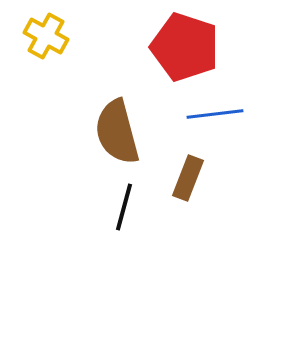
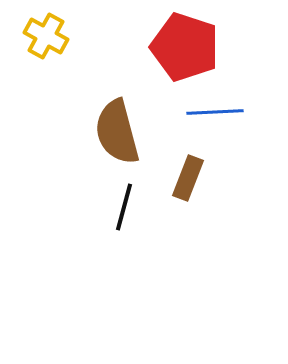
blue line: moved 2 px up; rotated 4 degrees clockwise
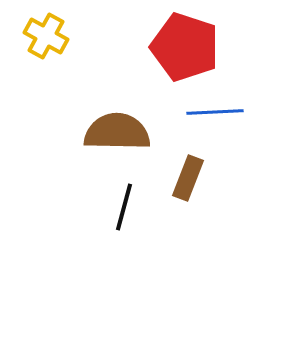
brown semicircle: rotated 106 degrees clockwise
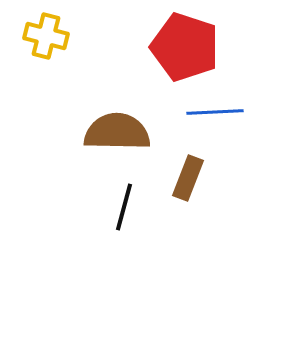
yellow cross: rotated 15 degrees counterclockwise
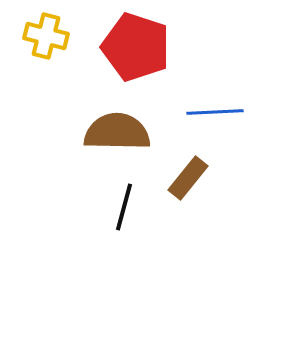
red pentagon: moved 49 px left
brown rectangle: rotated 18 degrees clockwise
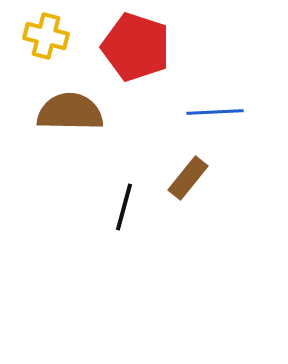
brown semicircle: moved 47 px left, 20 px up
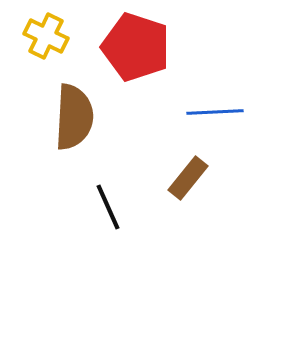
yellow cross: rotated 12 degrees clockwise
brown semicircle: moved 4 px right, 5 px down; rotated 92 degrees clockwise
black line: moved 16 px left; rotated 39 degrees counterclockwise
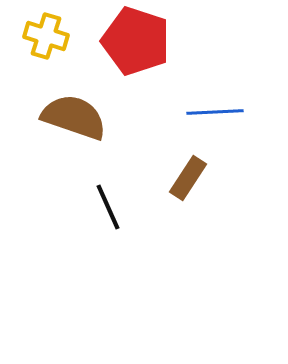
yellow cross: rotated 9 degrees counterclockwise
red pentagon: moved 6 px up
brown semicircle: rotated 74 degrees counterclockwise
brown rectangle: rotated 6 degrees counterclockwise
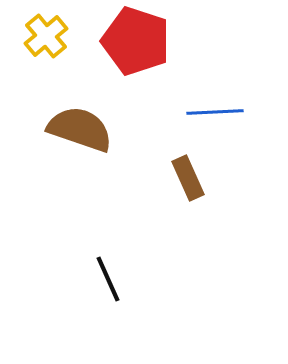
yellow cross: rotated 33 degrees clockwise
brown semicircle: moved 6 px right, 12 px down
brown rectangle: rotated 57 degrees counterclockwise
black line: moved 72 px down
